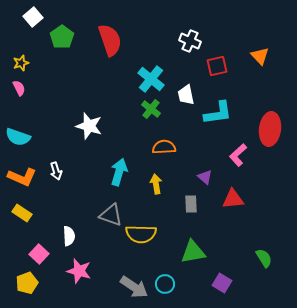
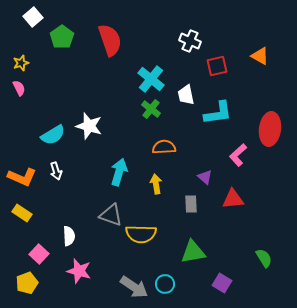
orange triangle: rotated 18 degrees counterclockwise
cyan semicircle: moved 35 px right, 2 px up; rotated 50 degrees counterclockwise
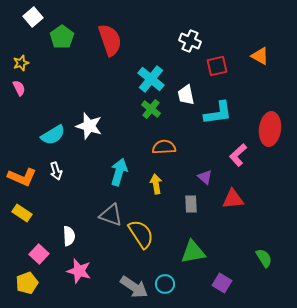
yellow semicircle: rotated 124 degrees counterclockwise
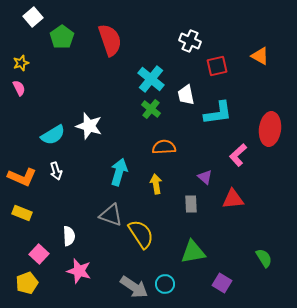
yellow rectangle: rotated 12 degrees counterclockwise
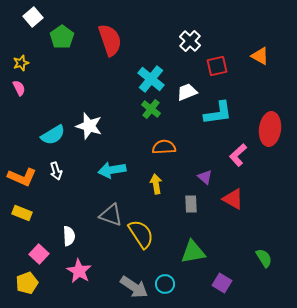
white cross: rotated 20 degrees clockwise
white trapezoid: moved 1 px right, 3 px up; rotated 80 degrees clockwise
cyan arrow: moved 7 px left, 2 px up; rotated 116 degrees counterclockwise
red triangle: rotated 35 degrees clockwise
pink star: rotated 15 degrees clockwise
